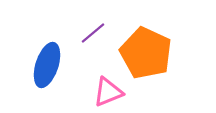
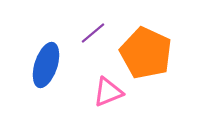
blue ellipse: moved 1 px left
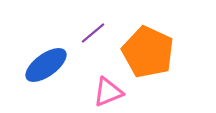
orange pentagon: moved 2 px right, 1 px up
blue ellipse: rotated 36 degrees clockwise
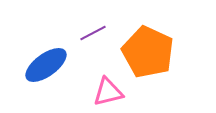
purple line: rotated 12 degrees clockwise
pink triangle: rotated 8 degrees clockwise
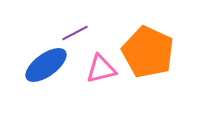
purple line: moved 18 px left
pink triangle: moved 7 px left, 23 px up
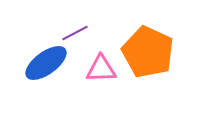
blue ellipse: moved 2 px up
pink triangle: rotated 12 degrees clockwise
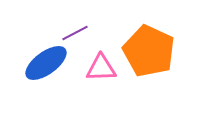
orange pentagon: moved 1 px right, 1 px up
pink triangle: moved 1 px up
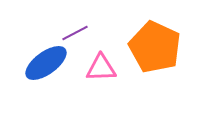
orange pentagon: moved 6 px right, 4 px up
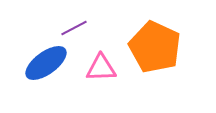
purple line: moved 1 px left, 5 px up
